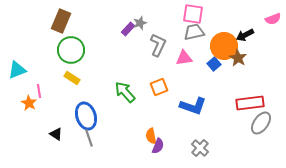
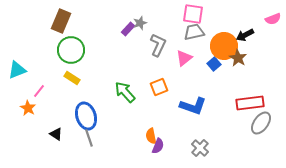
pink triangle: rotated 30 degrees counterclockwise
pink line: rotated 48 degrees clockwise
orange star: moved 1 px left, 5 px down
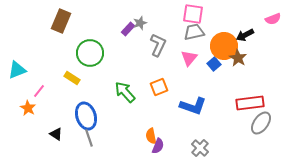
green circle: moved 19 px right, 3 px down
pink triangle: moved 5 px right; rotated 12 degrees counterclockwise
